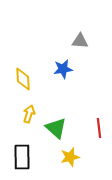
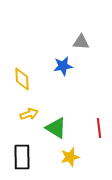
gray triangle: moved 1 px right, 1 px down
blue star: moved 3 px up
yellow diamond: moved 1 px left
yellow arrow: rotated 54 degrees clockwise
green triangle: rotated 10 degrees counterclockwise
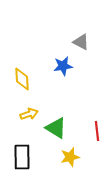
gray triangle: rotated 24 degrees clockwise
red line: moved 2 px left, 3 px down
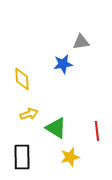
gray triangle: rotated 36 degrees counterclockwise
blue star: moved 2 px up
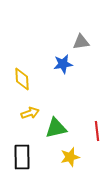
yellow arrow: moved 1 px right, 1 px up
green triangle: rotated 45 degrees counterclockwise
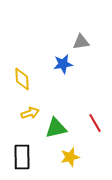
red line: moved 2 px left, 8 px up; rotated 24 degrees counterclockwise
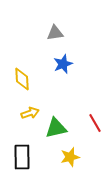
gray triangle: moved 26 px left, 9 px up
blue star: rotated 12 degrees counterclockwise
